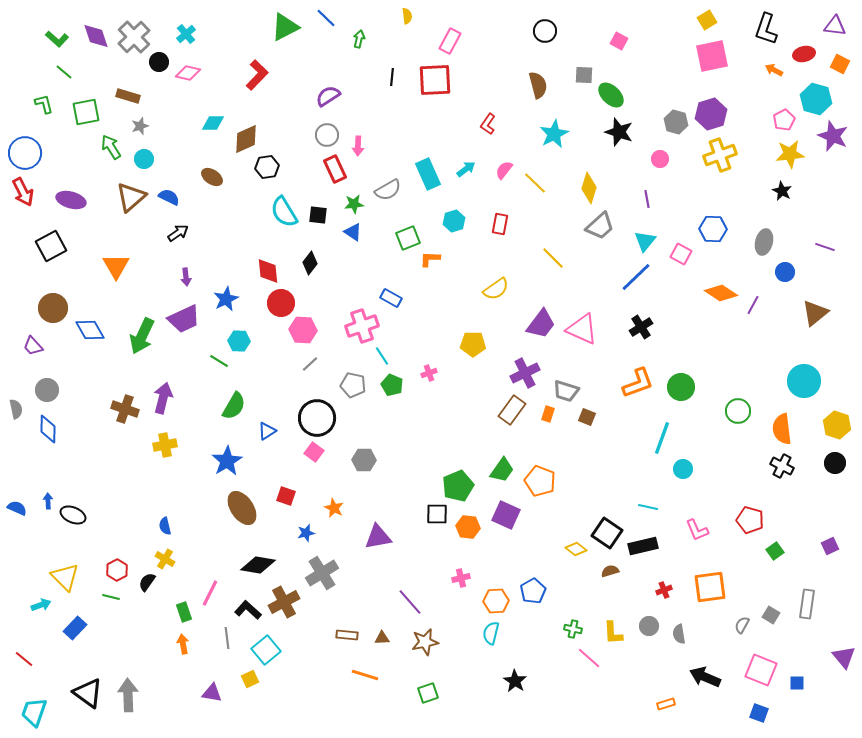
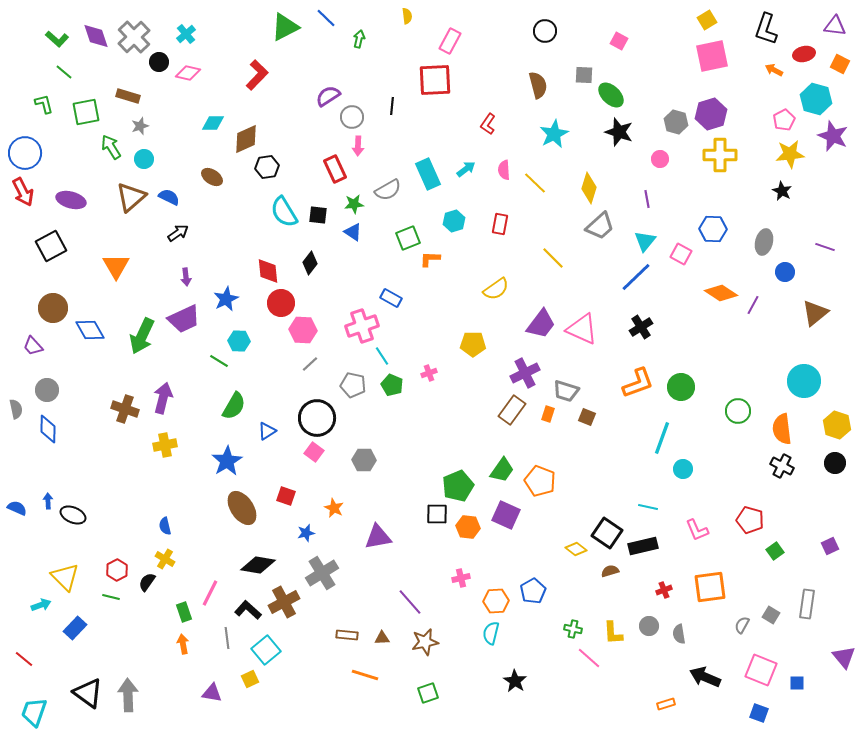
black line at (392, 77): moved 29 px down
gray circle at (327, 135): moved 25 px right, 18 px up
yellow cross at (720, 155): rotated 20 degrees clockwise
pink semicircle at (504, 170): rotated 42 degrees counterclockwise
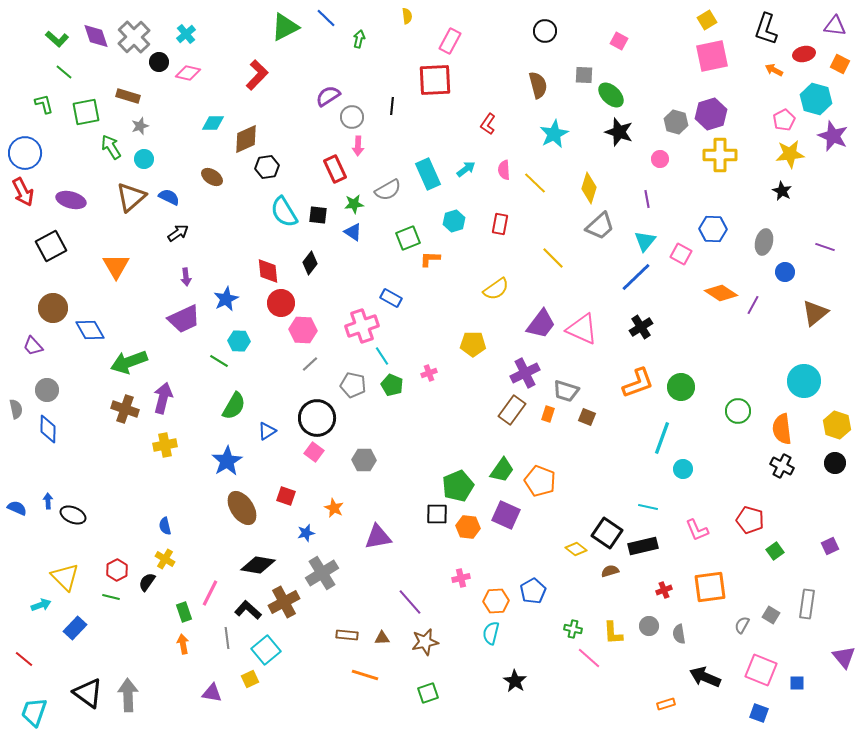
green arrow at (142, 336): moved 13 px left, 26 px down; rotated 45 degrees clockwise
